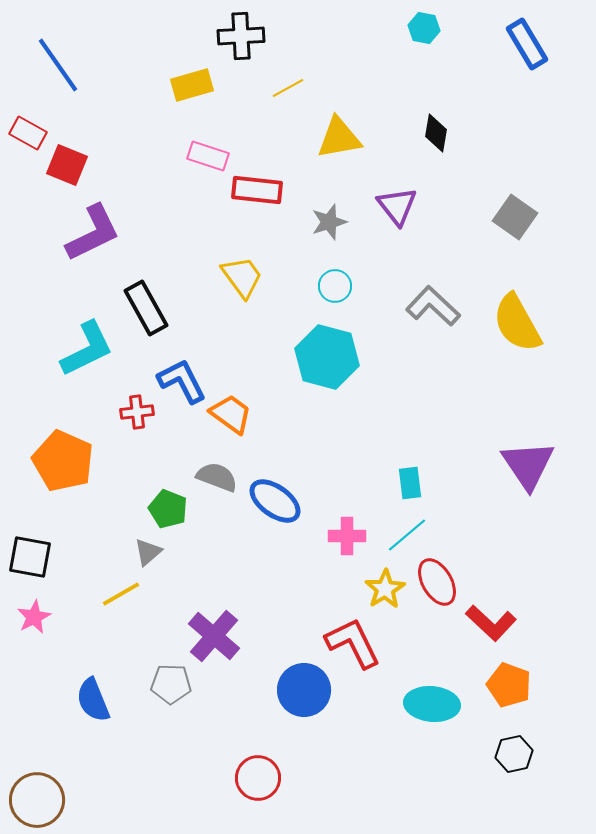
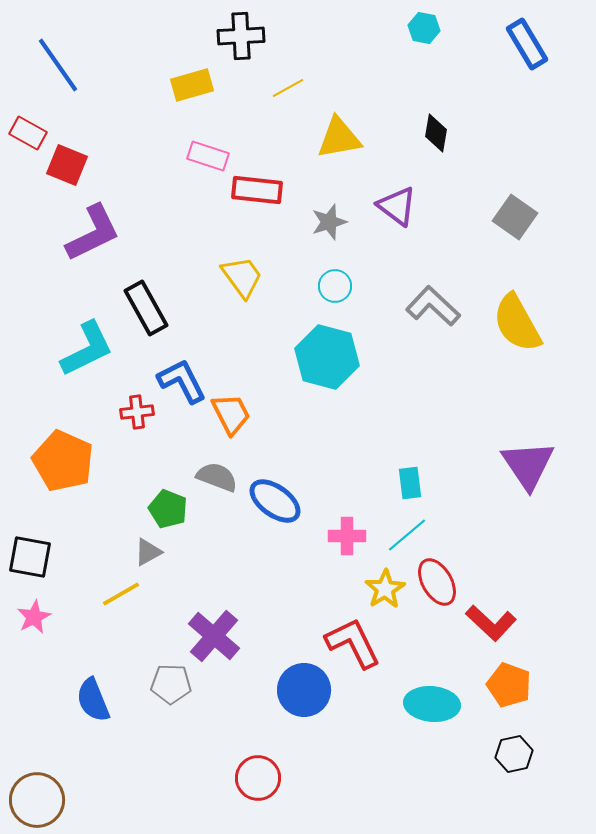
purple triangle at (397, 206): rotated 15 degrees counterclockwise
orange trapezoid at (231, 414): rotated 27 degrees clockwise
gray triangle at (148, 552): rotated 12 degrees clockwise
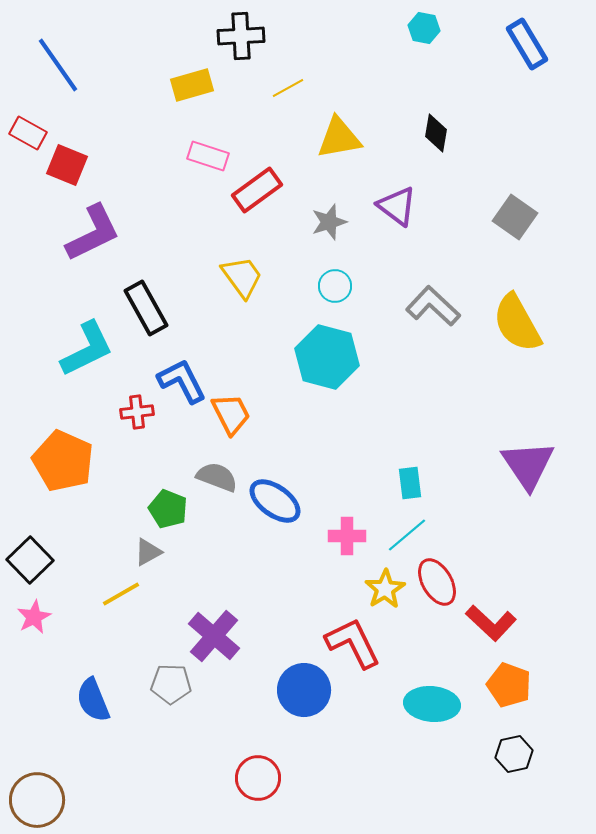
red rectangle at (257, 190): rotated 42 degrees counterclockwise
black square at (30, 557): moved 3 px down; rotated 36 degrees clockwise
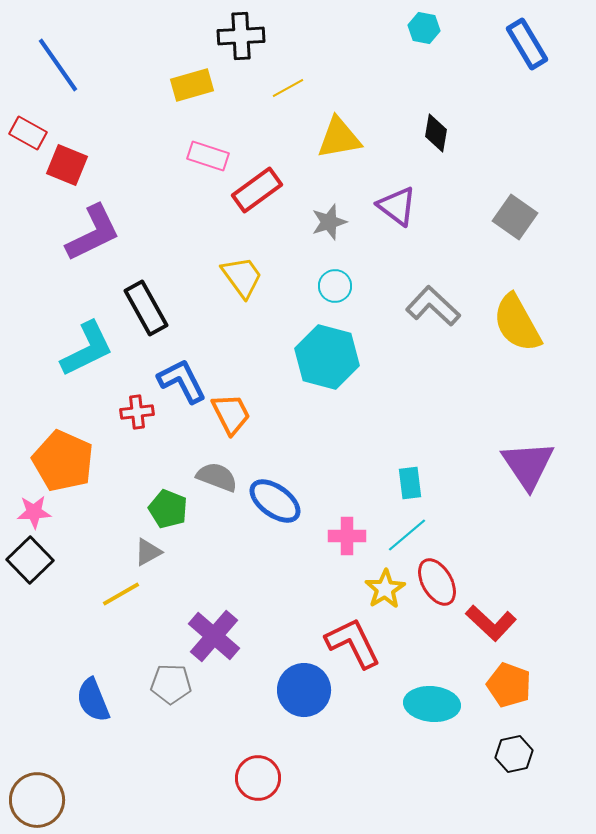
pink star at (34, 617): moved 105 px up; rotated 24 degrees clockwise
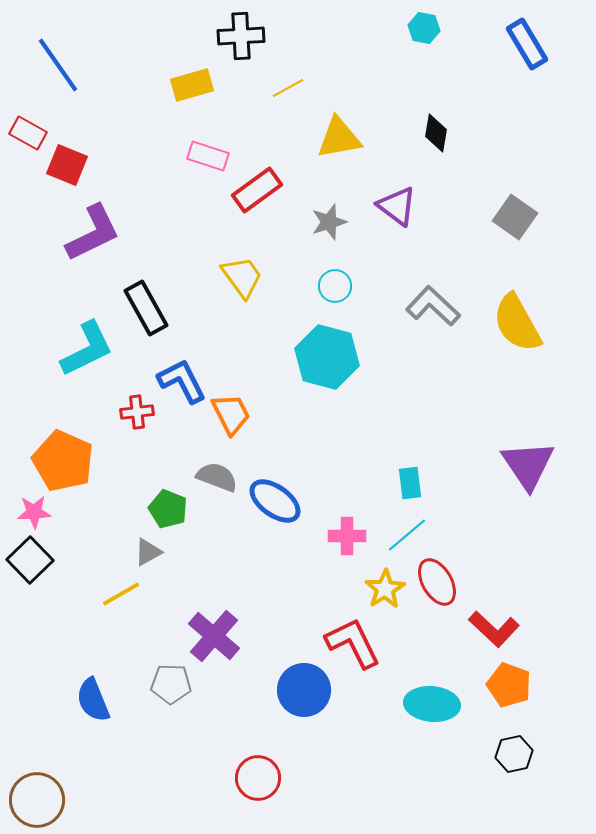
red L-shape at (491, 623): moved 3 px right, 6 px down
